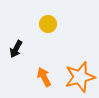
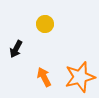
yellow circle: moved 3 px left
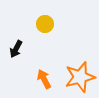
orange arrow: moved 2 px down
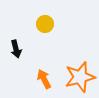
black arrow: rotated 42 degrees counterclockwise
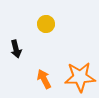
yellow circle: moved 1 px right
orange star: rotated 12 degrees clockwise
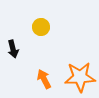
yellow circle: moved 5 px left, 3 px down
black arrow: moved 3 px left
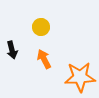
black arrow: moved 1 px left, 1 px down
orange arrow: moved 20 px up
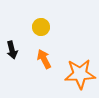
orange star: moved 3 px up
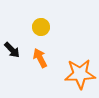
black arrow: rotated 30 degrees counterclockwise
orange arrow: moved 4 px left, 1 px up
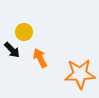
yellow circle: moved 17 px left, 5 px down
